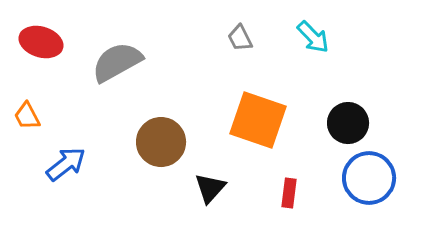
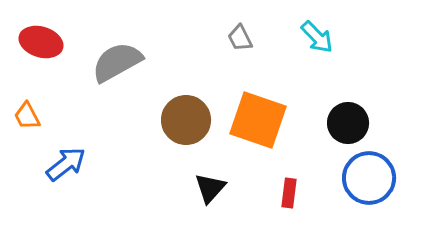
cyan arrow: moved 4 px right
brown circle: moved 25 px right, 22 px up
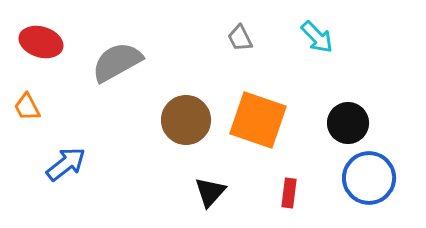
orange trapezoid: moved 9 px up
black triangle: moved 4 px down
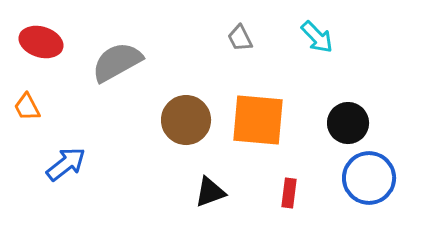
orange square: rotated 14 degrees counterclockwise
black triangle: rotated 28 degrees clockwise
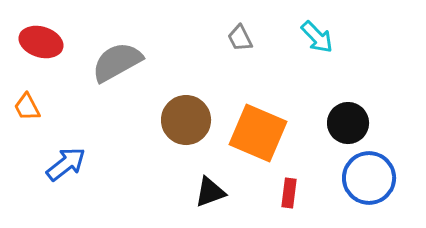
orange square: moved 13 px down; rotated 18 degrees clockwise
